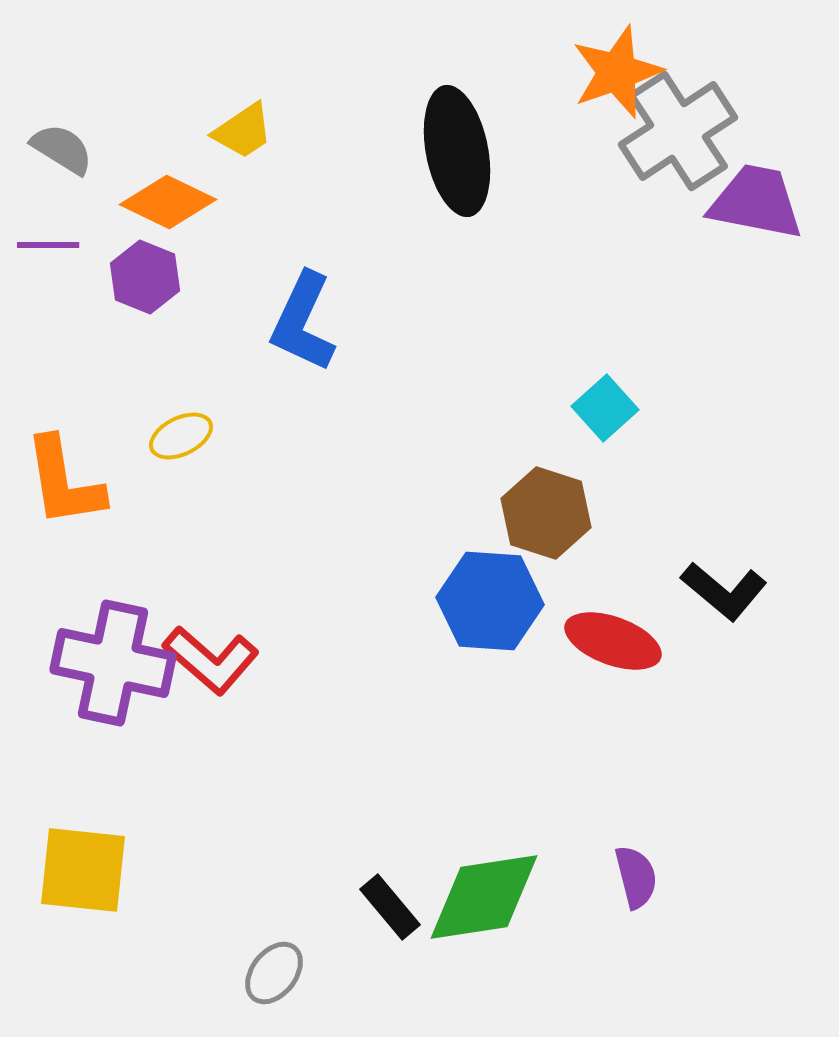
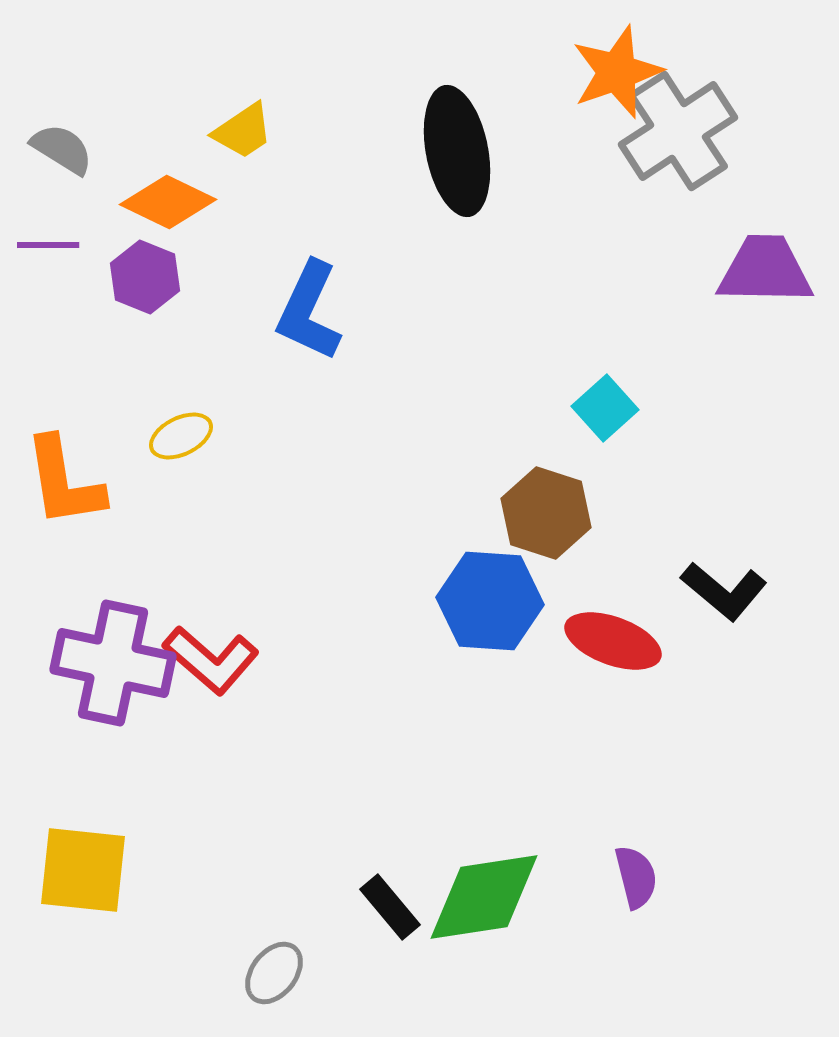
purple trapezoid: moved 9 px right, 68 px down; rotated 10 degrees counterclockwise
blue L-shape: moved 6 px right, 11 px up
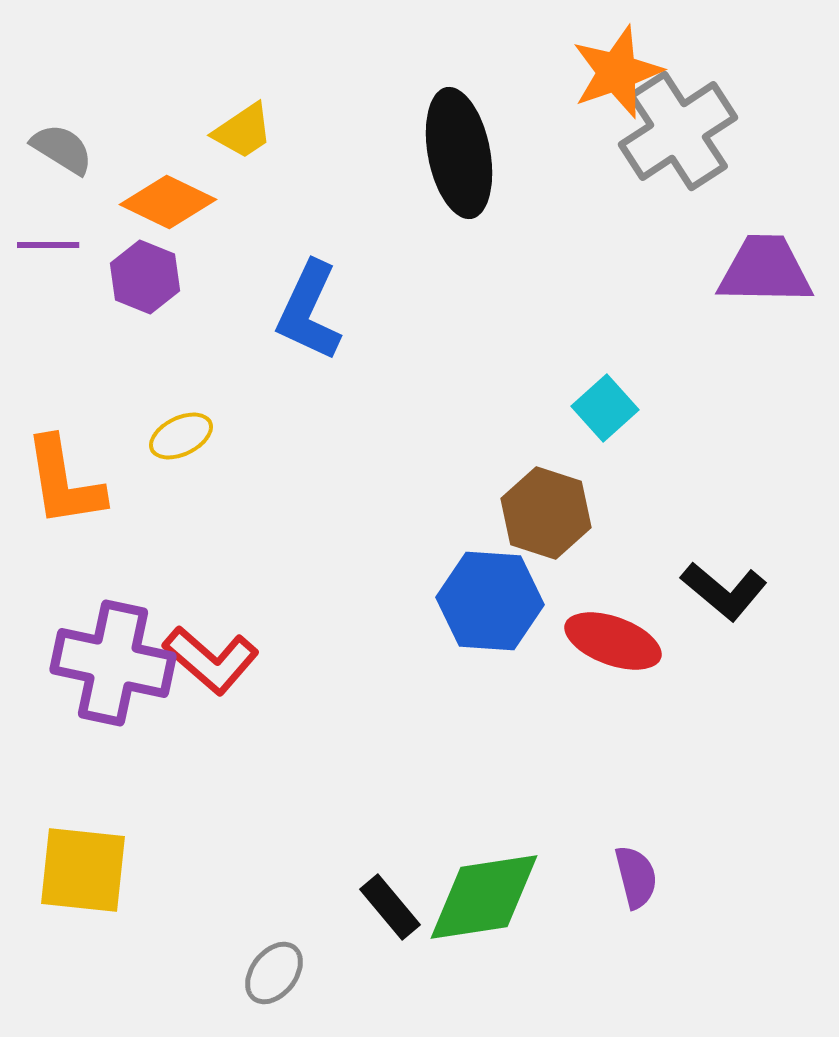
black ellipse: moved 2 px right, 2 px down
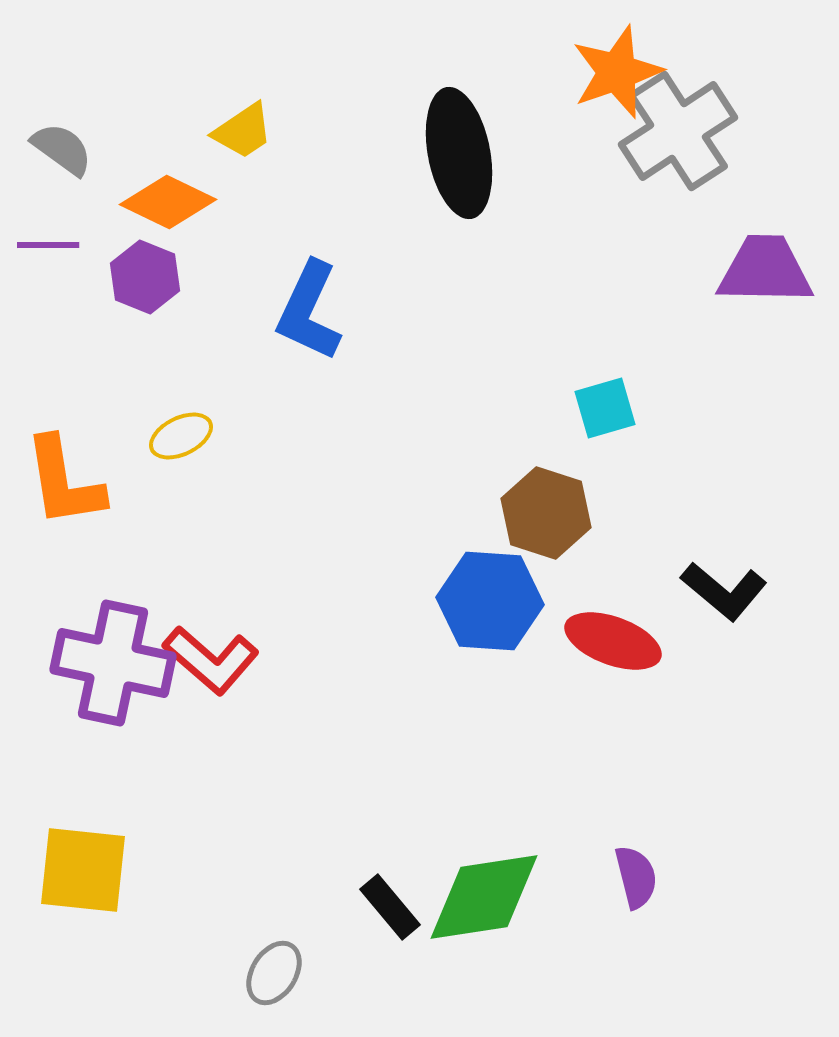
gray semicircle: rotated 4 degrees clockwise
cyan square: rotated 26 degrees clockwise
gray ellipse: rotated 6 degrees counterclockwise
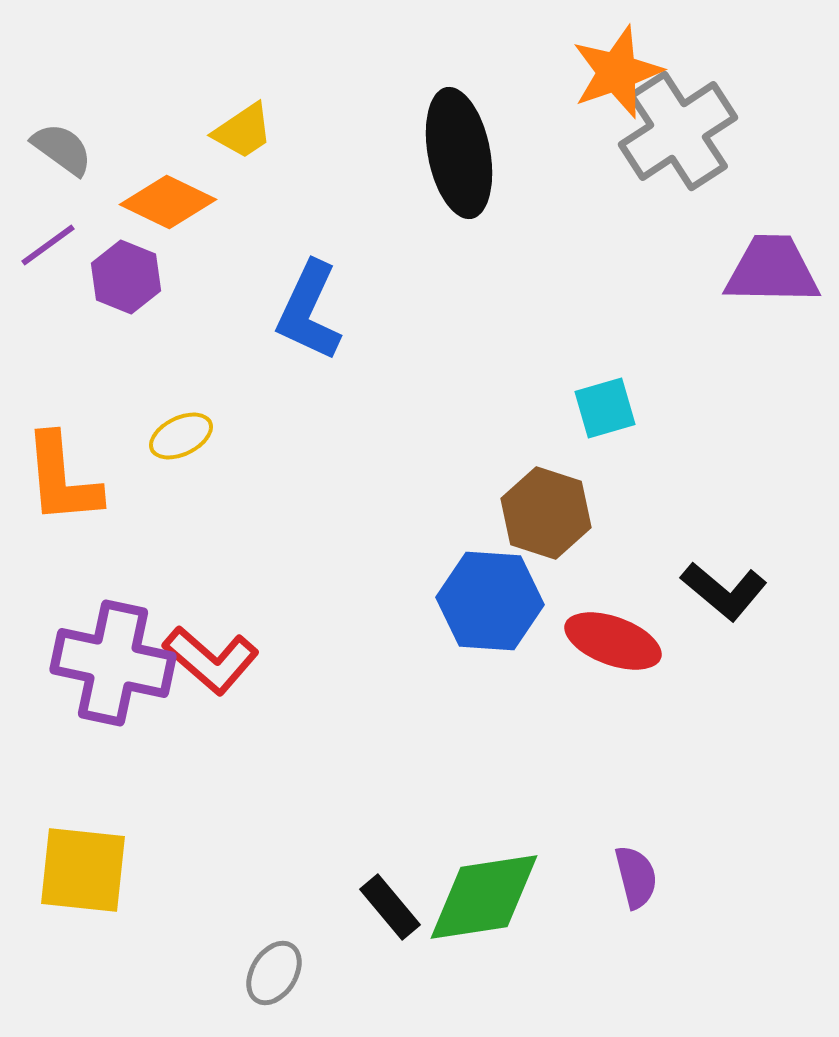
purple line: rotated 36 degrees counterclockwise
purple trapezoid: moved 7 px right
purple hexagon: moved 19 px left
orange L-shape: moved 2 px left, 3 px up; rotated 4 degrees clockwise
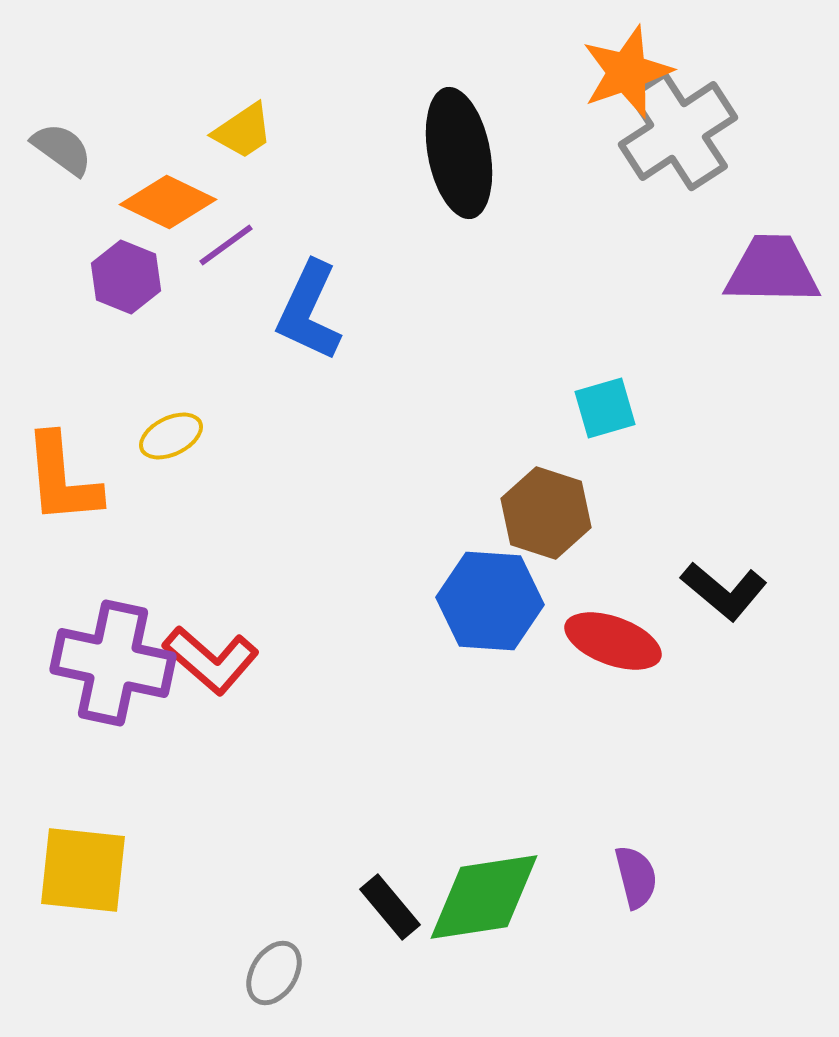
orange star: moved 10 px right
purple line: moved 178 px right
yellow ellipse: moved 10 px left
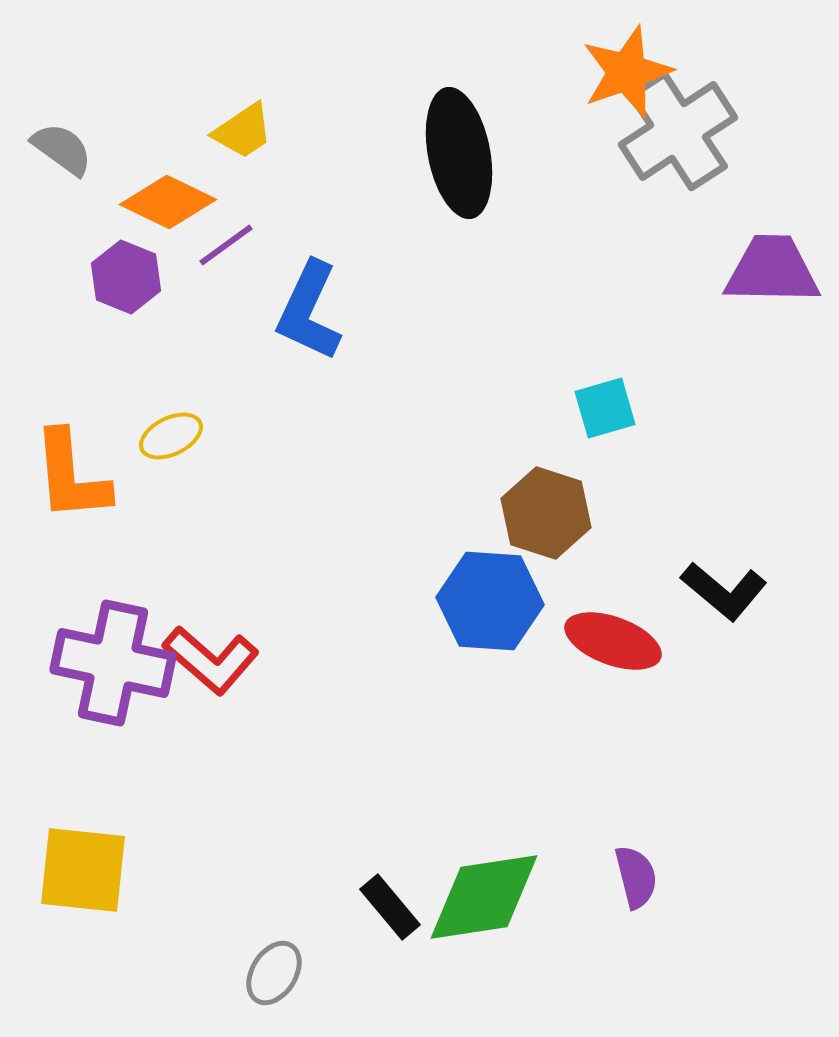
orange L-shape: moved 9 px right, 3 px up
